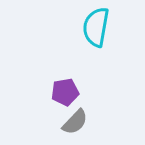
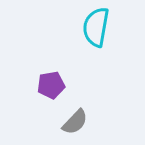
purple pentagon: moved 14 px left, 7 px up
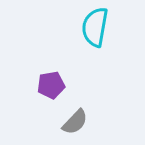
cyan semicircle: moved 1 px left
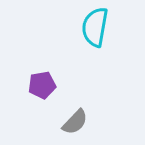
purple pentagon: moved 9 px left
